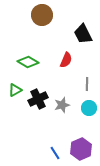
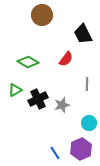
red semicircle: moved 1 px up; rotated 14 degrees clockwise
cyan circle: moved 15 px down
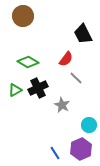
brown circle: moved 19 px left, 1 px down
gray line: moved 11 px left, 6 px up; rotated 48 degrees counterclockwise
black cross: moved 11 px up
gray star: rotated 28 degrees counterclockwise
cyan circle: moved 2 px down
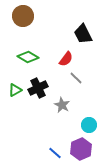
green diamond: moved 5 px up
blue line: rotated 16 degrees counterclockwise
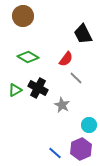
black cross: rotated 36 degrees counterclockwise
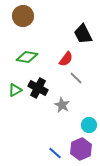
green diamond: moved 1 px left; rotated 20 degrees counterclockwise
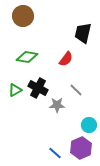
black trapezoid: moved 1 px up; rotated 40 degrees clockwise
gray line: moved 12 px down
gray star: moved 5 px left; rotated 28 degrees counterclockwise
purple hexagon: moved 1 px up
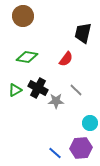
gray star: moved 1 px left, 4 px up
cyan circle: moved 1 px right, 2 px up
purple hexagon: rotated 20 degrees clockwise
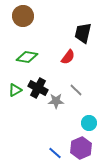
red semicircle: moved 2 px right, 2 px up
cyan circle: moved 1 px left
purple hexagon: rotated 20 degrees counterclockwise
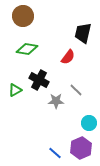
green diamond: moved 8 px up
black cross: moved 1 px right, 8 px up
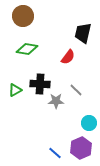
black cross: moved 1 px right, 4 px down; rotated 24 degrees counterclockwise
